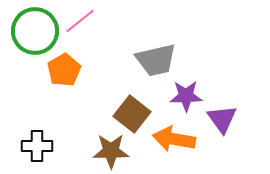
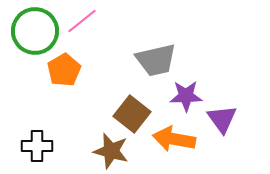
pink line: moved 2 px right
brown star: rotated 15 degrees clockwise
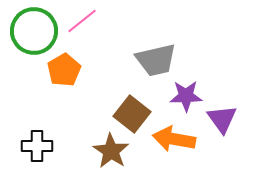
green circle: moved 1 px left
brown star: rotated 18 degrees clockwise
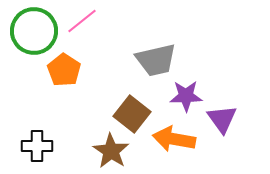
orange pentagon: rotated 8 degrees counterclockwise
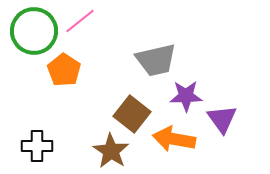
pink line: moved 2 px left
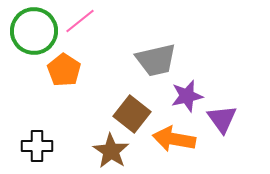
purple star: moved 1 px right; rotated 12 degrees counterclockwise
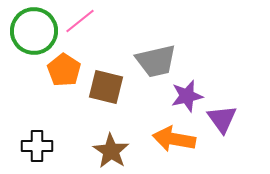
gray trapezoid: moved 1 px down
brown square: moved 26 px left, 27 px up; rotated 24 degrees counterclockwise
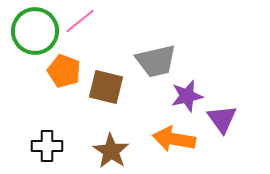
green circle: moved 1 px right
orange pentagon: moved 1 px down; rotated 12 degrees counterclockwise
black cross: moved 10 px right
